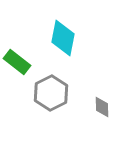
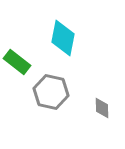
gray hexagon: moved 1 px up; rotated 20 degrees counterclockwise
gray diamond: moved 1 px down
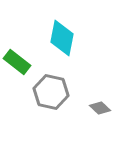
cyan diamond: moved 1 px left
gray diamond: moved 2 px left; rotated 45 degrees counterclockwise
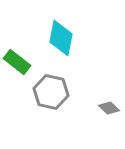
cyan diamond: moved 1 px left
gray diamond: moved 9 px right
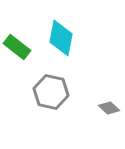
green rectangle: moved 15 px up
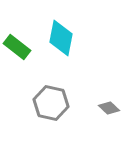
gray hexagon: moved 11 px down
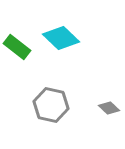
cyan diamond: rotated 57 degrees counterclockwise
gray hexagon: moved 2 px down
